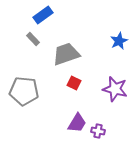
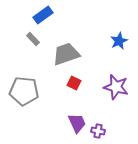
purple star: moved 1 px right, 2 px up
purple trapezoid: rotated 55 degrees counterclockwise
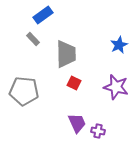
blue star: moved 4 px down
gray trapezoid: rotated 108 degrees clockwise
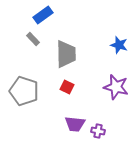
blue star: rotated 30 degrees counterclockwise
red square: moved 7 px left, 4 px down
gray pentagon: rotated 12 degrees clockwise
purple trapezoid: moved 2 px left, 1 px down; rotated 120 degrees clockwise
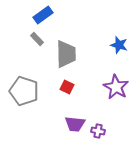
gray rectangle: moved 4 px right
purple star: rotated 15 degrees clockwise
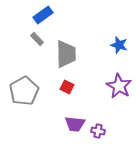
purple star: moved 3 px right, 1 px up
gray pentagon: rotated 24 degrees clockwise
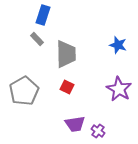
blue rectangle: rotated 36 degrees counterclockwise
blue star: moved 1 px left
purple star: moved 3 px down
purple trapezoid: rotated 15 degrees counterclockwise
purple cross: rotated 24 degrees clockwise
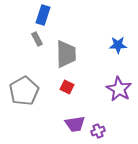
gray rectangle: rotated 16 degrees clockwise
blue star: rotated 18 degrees counterclockwise
purple cross: rotated 32 degrees clockwise
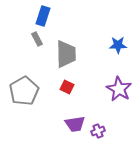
blue rectangle: moved 1 px down
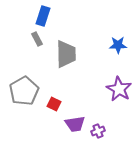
red square: moved 13 px left, 17 px down
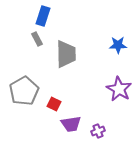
purple trapezoid: moved 4 px left
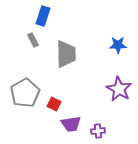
gray rectangle: moved 4 px left, 1 px down
gray pentagon: moved 1 px right, 2 px down
purple cross: rotated 16 degrees clockwise
